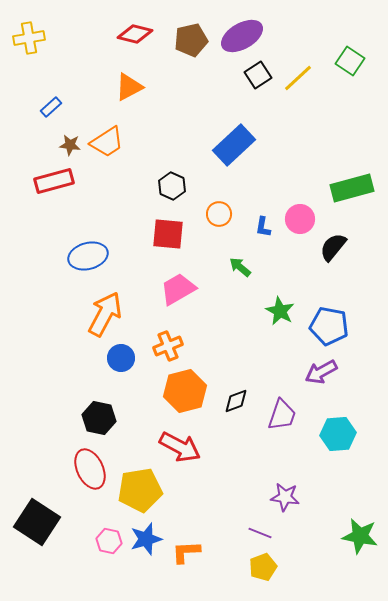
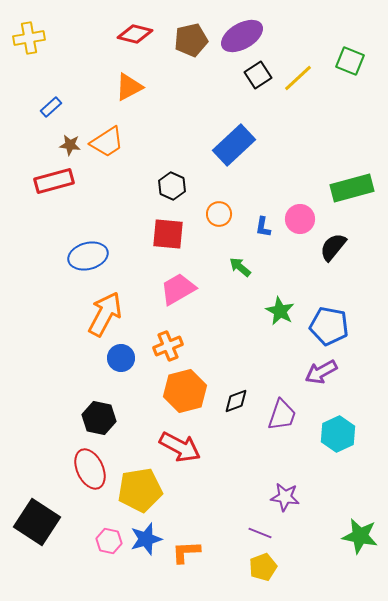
green square at (350, 61): rotated 12 degrees counterclockwise
cyan hexagon at (338, 434): rotated 20 degrees counterclockwise
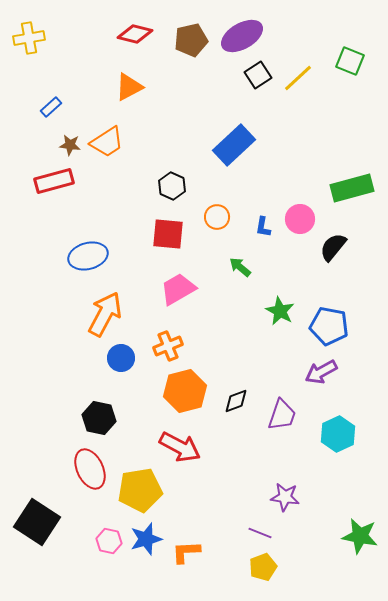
orange circle at (219, 214): moved 2 px left, 3 px down
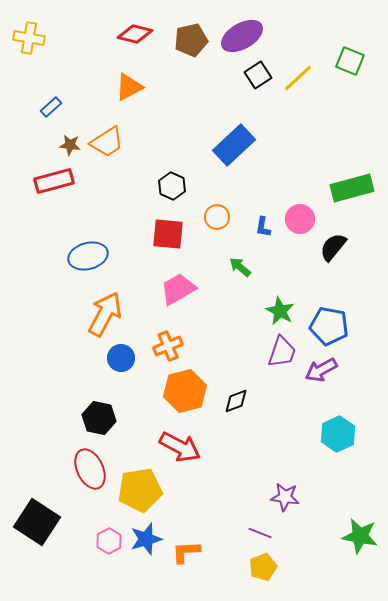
yellow cross at (29, 38): rotated 20 degrees clockwise
purple arrow at (321, 372): moved 2 px up
purple trapezoid at (282, 415): moved 63 px up
pink hexagon at (109, 541): rotated 20 degrees clockwise
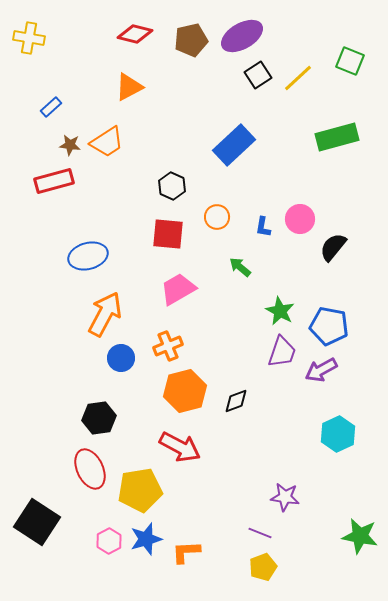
green rectangle at (352, 188): moved 15 px left, 51 px up
black hexagon at (99, 418): rotated 20 degrees counterclockwise
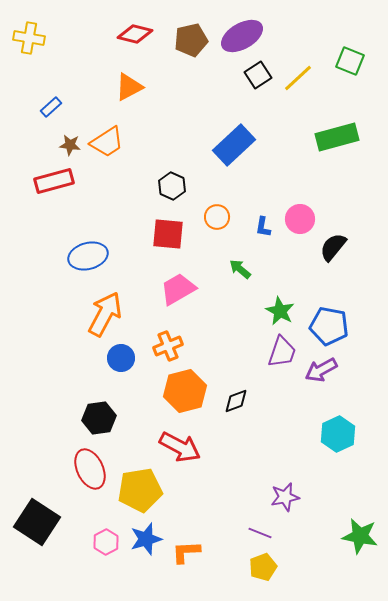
green arrow at (240, 267): moved 2 px down
purple star at (285, 497): rotated 20 degrees counterclockwise
pink hexagon at (109, 541): moved 3 px left, 1 px down
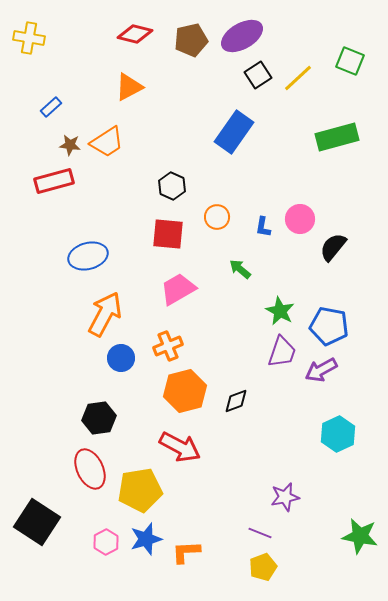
blue rectangle at (234, 145): moved 13 px up; rotated 12 degrees counterclockwise
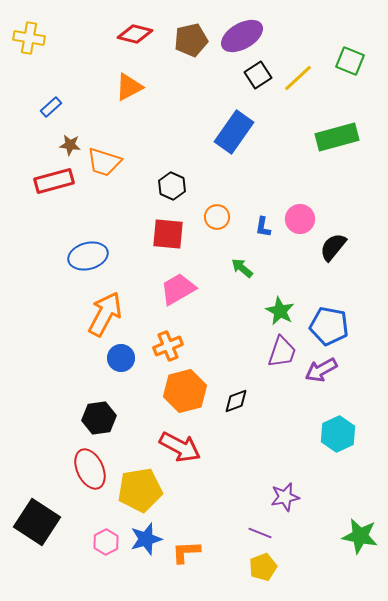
orange trapezoid at (107, 142): moved 3 px left, 20 px down; rotated 51 degrees clockwise
green arrow at (240, 269): moved 2 px right, 1 px up
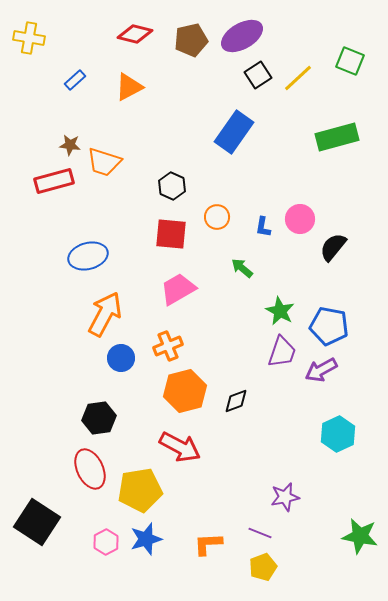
blue rectangle at (51, 107): moved 24 px right, 27 px up
red square at (168, 234): moved 3 px right
orange L-shape at (186, 552): moved 22 px right, 8 px up
